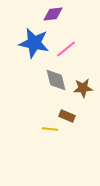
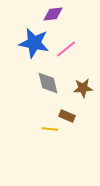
gray diamond: moved 8 px left, 3 px down
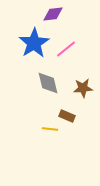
blue star: rotated 28 degrees clockwise
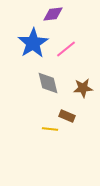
blue star: moved 1 px left
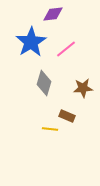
blue star: moved 2 px left, 1 px up
gray diamond: moved 4 px left; rotated 30 degrees clockwise
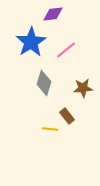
pink line: moved 1 px down
brown rectangle: rotated 28 degrees clockwise
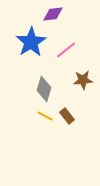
gray diamond: moved 6 px down
brown star: moved 8 px up
yellow line: moved 5 px left, 13 px up; rotated 21 degrees clockwise
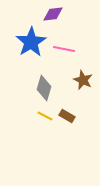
pink line: moved 2 px left, 1 px up; rotated 50 degrees clockwise
brown star: rotated 30 degrees clockwise
gray diamond: moved 1 px up
brown rectangle: rotated 21 degrees counterclockwise
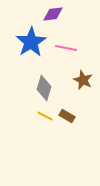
pink line: moved 2 px right, 1 px up
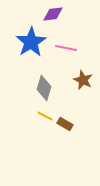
brown rectangle: moved 2 px left, 8 px down
